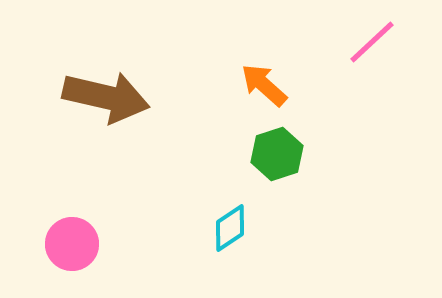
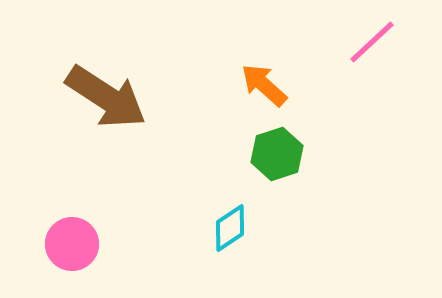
brown arrow: rotated 20 degrees clockwise
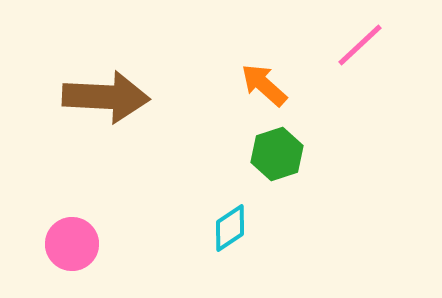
pink line: moved 12 px left, 3 px down
brown arrow: rotated 30 degrees counterclockwise
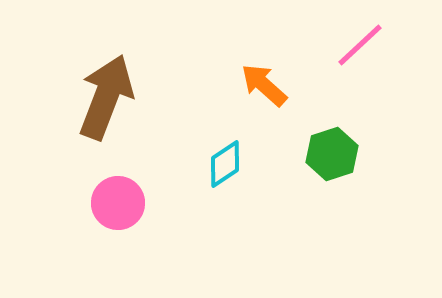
brown arrow: rotated 72 degrees counterclockwise
green hexagon: moved 55 px right
cyan diamond: moved 5 px left, 64 px up
pink circle: moved 46 px right, 41 px up
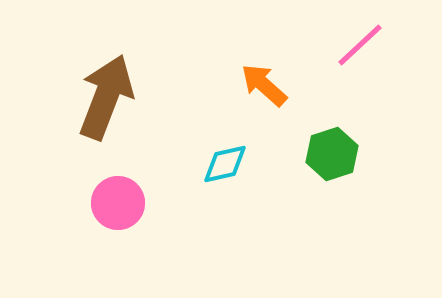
cyan diamond: rotated 21 degrees clockwise
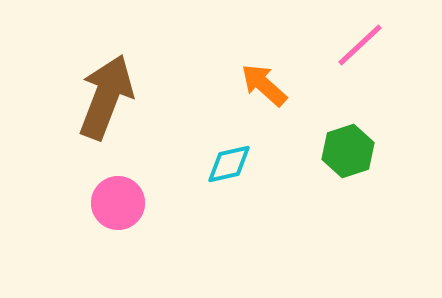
green hexagon: moved 16 px right, 3 px up
cyan diamond: moved 4 px right
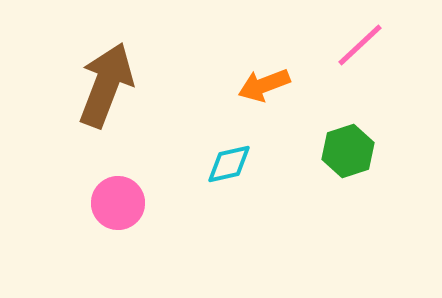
orange arrow: rotated 63 degrees counterclockwise
brown arrow: moved 12 px up
